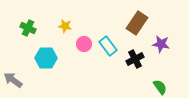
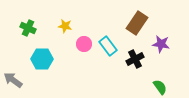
cyan hexagon: moved 4 px left, 1 px down
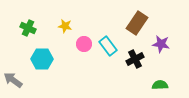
green semicircle: moved 2 px up; rotated 56 degrees counterclockwise
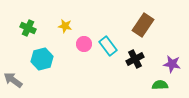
brown rectangle: moved 6 px right, 2 px down
purple star: moved 11 px right, 20 px down
cyan hexagon: rotated 15 degrees counterclockwise
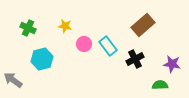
brown rectangle: rotated 15 degrees clockwise
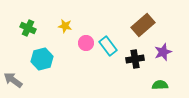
pink circle: moved 2 px right, 1 px up
black cross: rotated 18 degrees clockwise
purple star: moved 9 px left, 12 px up; rotated 30 degrees counterclockwise
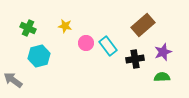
cyan hexagon: moved 3 px left, 3 px up
green semicircle: moved 2 px right, 8 px up
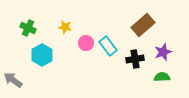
yellow star: moved 1 px down
cyan hexagon: moved 3 px right, 1 px up; rotated 15 degrees counterclockwise
